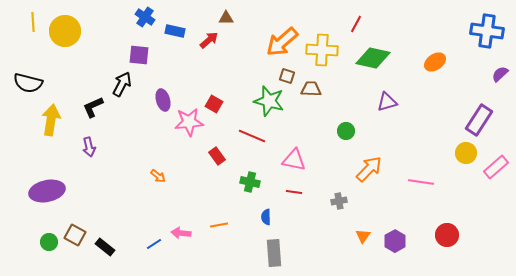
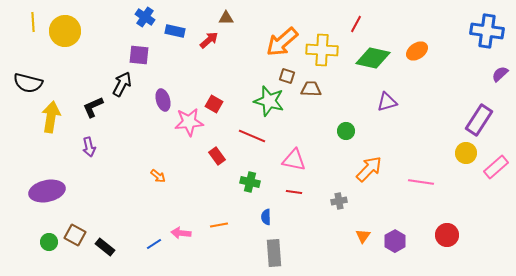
orange ellipse at (435, 62): moved 18 px left, 11 px up
yellow arrow at (51, 120): moved 3 px up
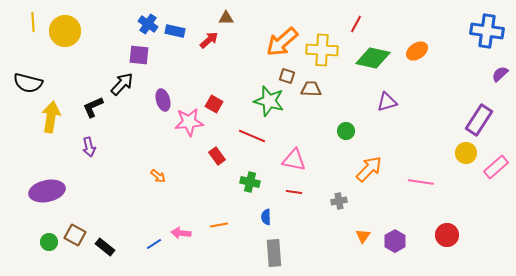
blue cross at (145, 17): moved 3 px right, 7 px down
black arrow at (122, 84): rotated 15 degrees clockwise
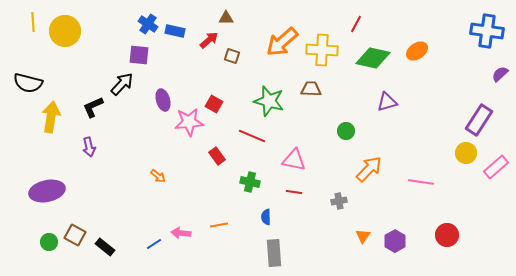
brown square at (287, 76): moved 55 px left, 20 px up
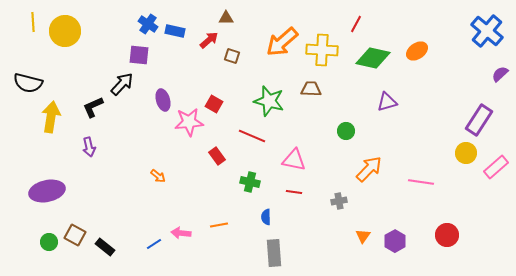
blue cross at (487, 31): rotated 32 degrees clockwise
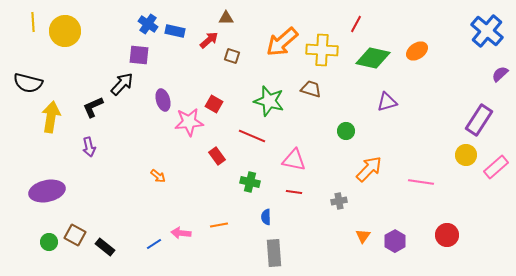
brown trapezoid at (311, 89): rotated 15 degrees clockwise
yellow circle at (466, 153): moved 2 px down
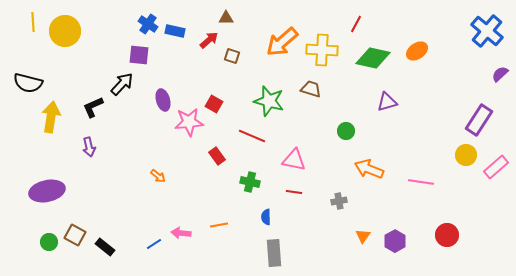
orange arrow at (369, 169): rotated 112 degrees counterclockwise
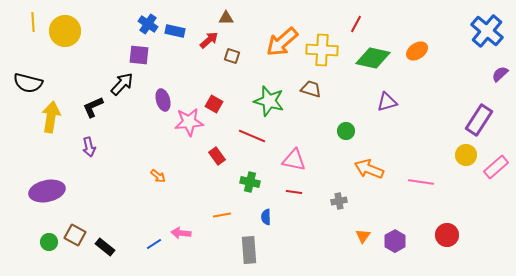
orange line at (219, 225): moved 3 px right, 10 px up
gray rectangle at (274, 253): moved 25 px left, 3 px up
